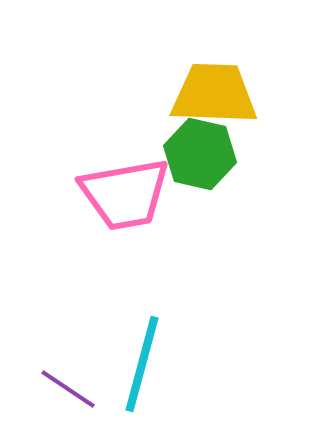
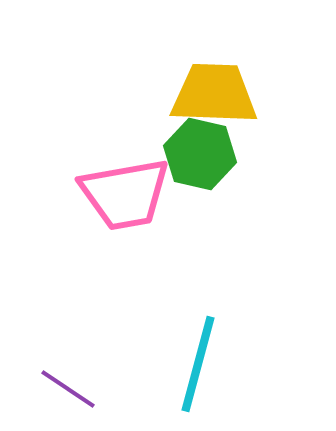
cyan line: moved 56 px right
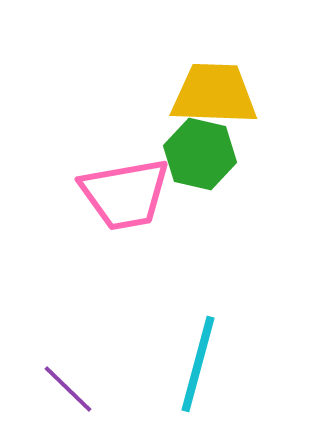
purple line: rotated 10 degrees clockwise
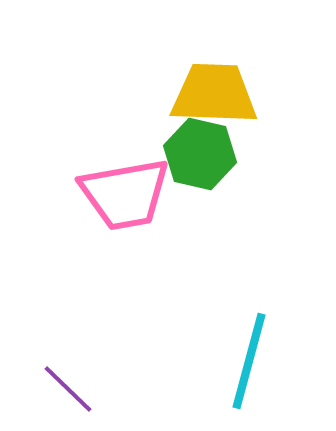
cyan line: moved 51 px right, 3 px up
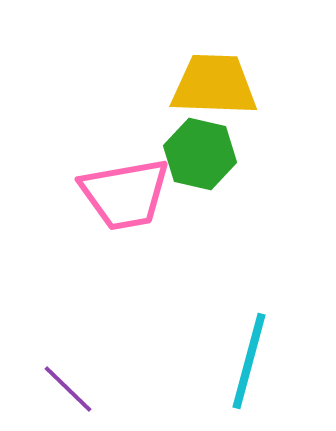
yellow trapezoid: moved 9 px up
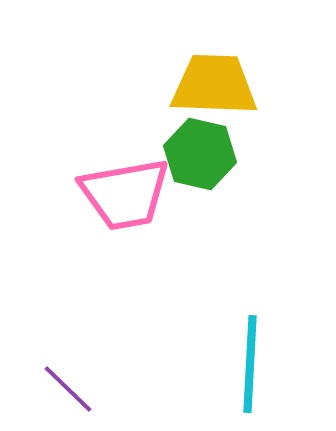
cyan line: moved 1 px right, 3 px down; rotated 12 degrees counterclockwise
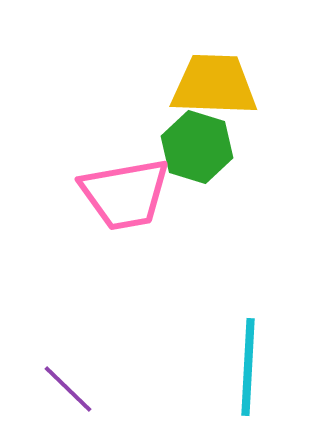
green hexagon: moved 3 px left, 7 px up; rotated 4 degrees clockwise
cyan line: moved 2 px left, 3 px down
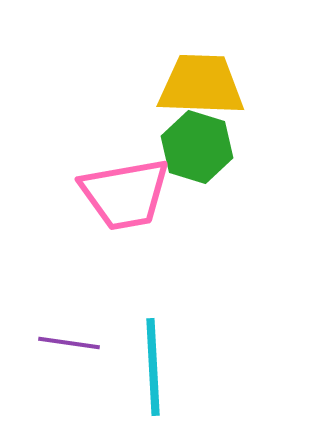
yellow trapezoid: moved 13 px left
cyan line: moved 95 px left; rotated 6 degrees counterclockwise
purple line: moved 1 px right, 46 px up; rotated 36 degrees counterclockwise
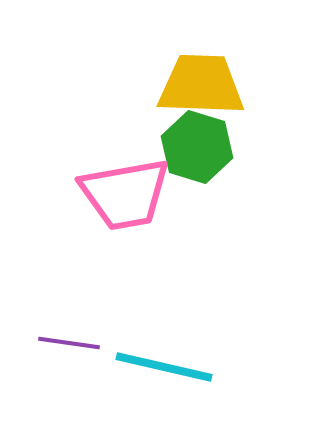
cyan line: moved 11 px right; rotated 74 degrees counterclockwise
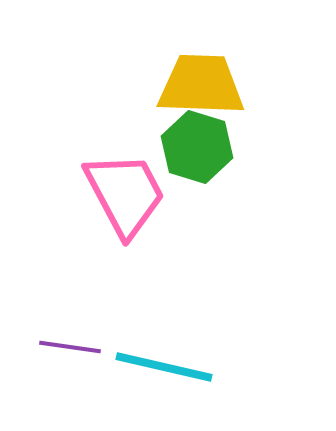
pink trapezoid: rotated 108 degrees counterclockwise
purple line: moved 1 px right, 4 px down
